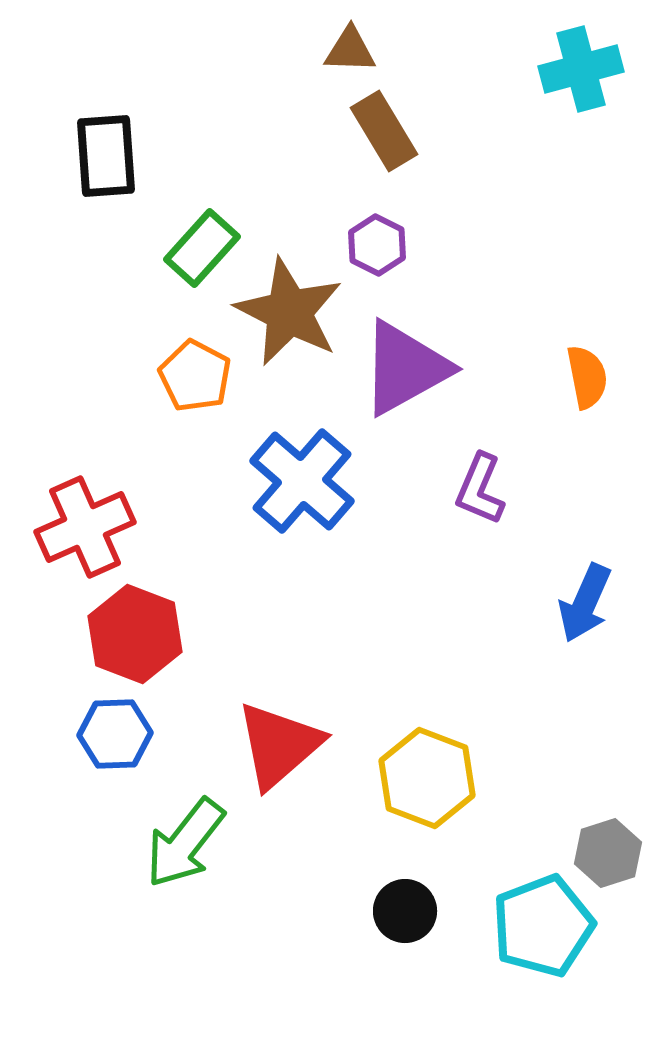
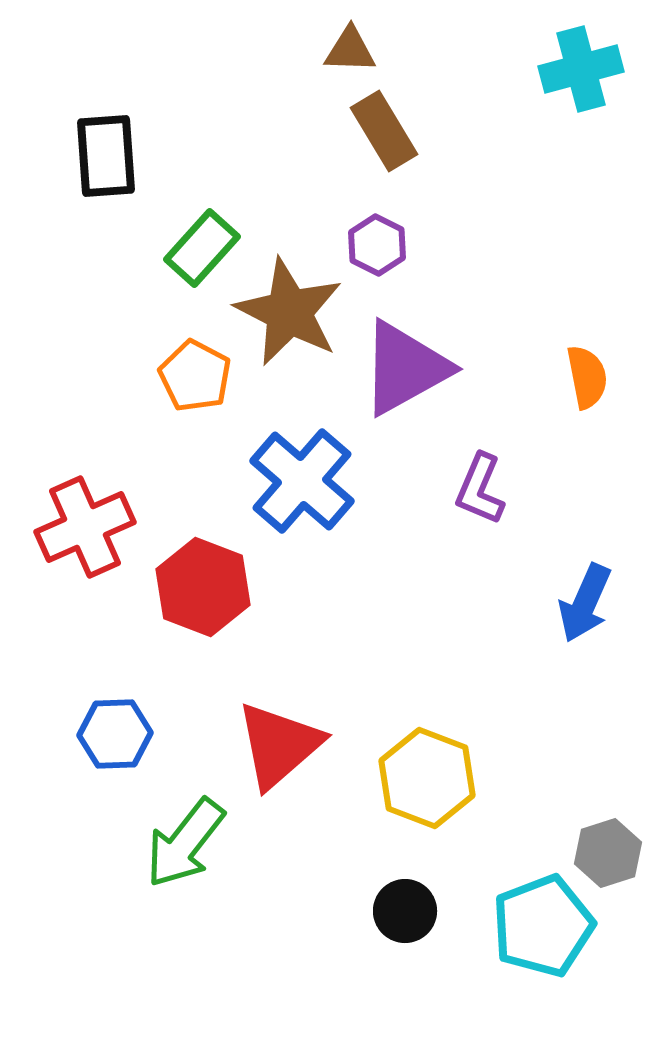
red hexagon: moved 68 px right, 47 px up
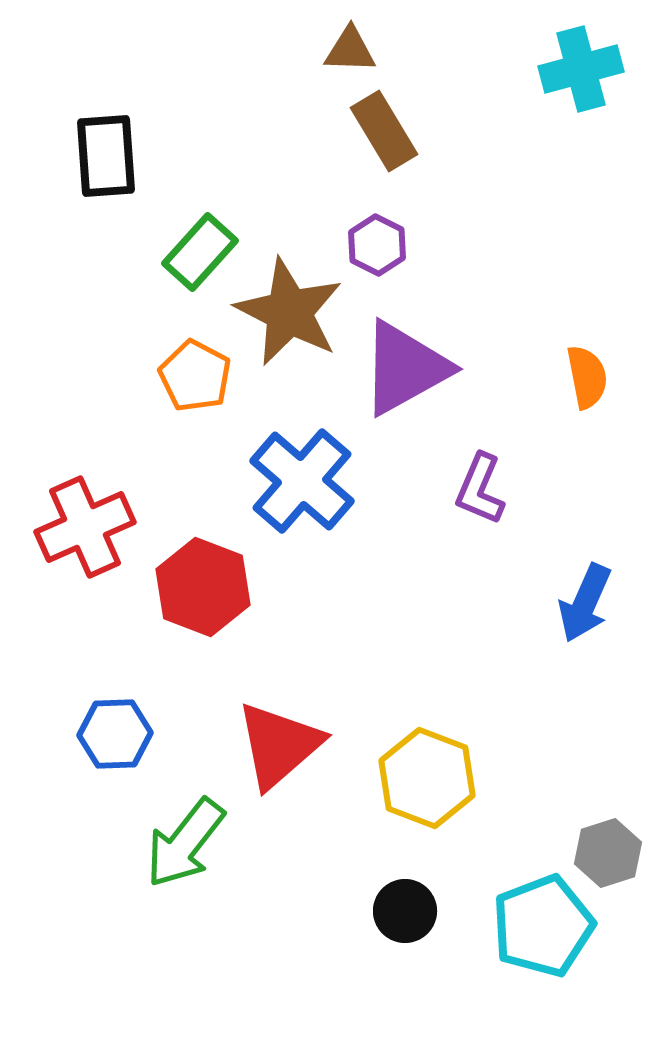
green rectangle: moved 2 px left, 4 px down
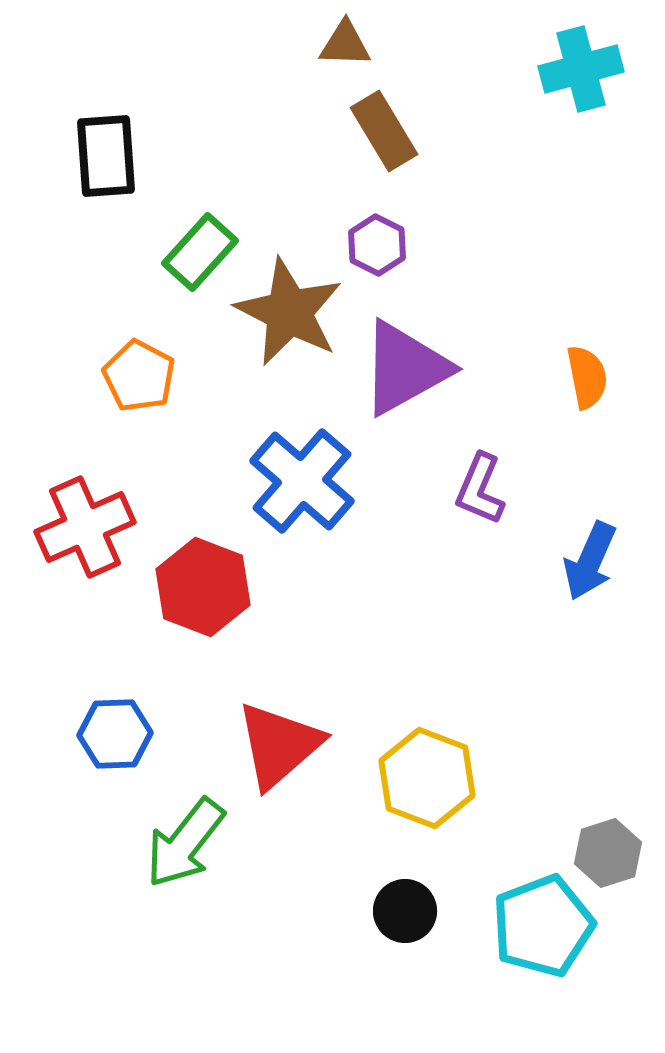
brown triangle: moved 5 px left, 6 px up
orange pentagon: moved 56 px left
blue arrow: moved 5 px right, 42 px up
